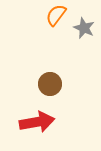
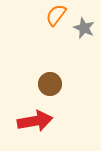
red arrow: moved 2 px left, 1 px up
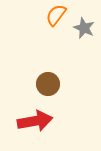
brown circle: moved 2 px left
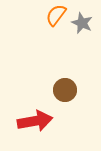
gray star: moved 2 px left, 5 px up
brown circle: moved 17 px right, 6 px down
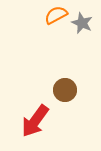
orange semicircle: rotated 25 degrees clockwise
red arrow: rotated 136 degrees clockwise
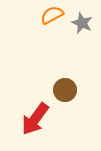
orange semicircle: moved 4 px left
red arrow: moved 2 px up
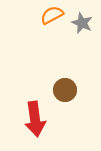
red arrow: rotated 44 degrees counterclockwise
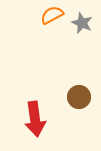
brown circle: moved 14 px right, 7 px down
